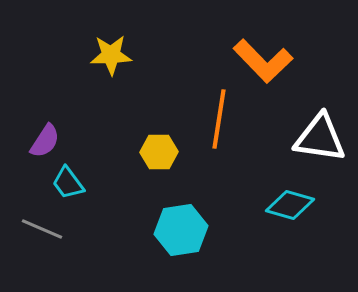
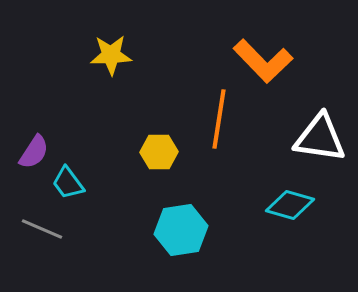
purple semicircle: moved 11 px left, 11 px down
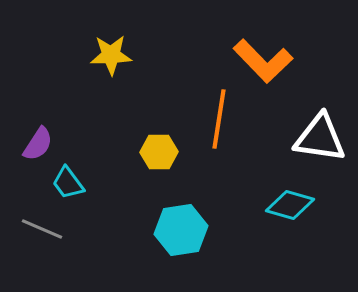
purple semicircle: moved 4 px right, 8 px up
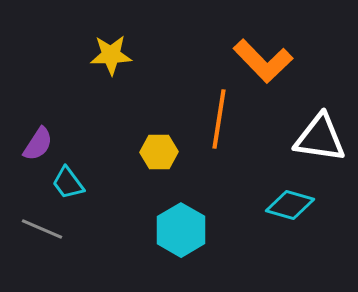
cyan hexagon: rotated 21 degrees counterclockwise
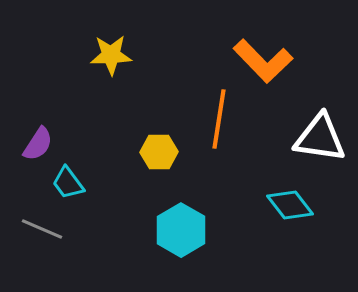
cyan diamond: rotated 36 degrees clockwise
